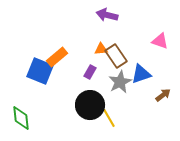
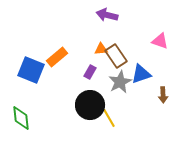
blue square: moved 9 px left, 1 px up
brown arrow: rotated 126 degrees clockwise
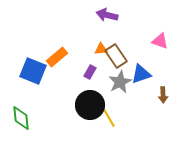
blue square: moved 2 px right, 1 px down
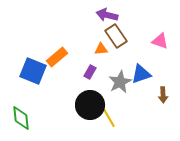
brown rectangle: moved 20 px up
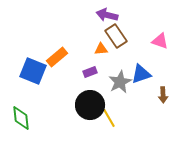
purple rectangle: rotated 40 degrees clockwise
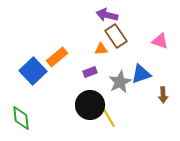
blue square: rotated 24 degrees clockwise
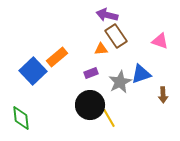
purple rectangle: moved 1 px right, 1 px down
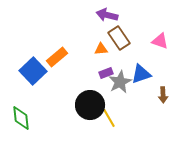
brown rectangle: moved 3 px right, 2 px down
purple rectangle: moved 15 px right
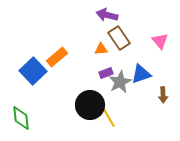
pink triangle: rotated 30 degrees clockwise
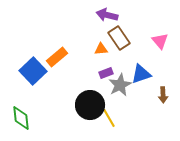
gray star: moved 3 px down
